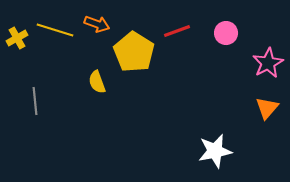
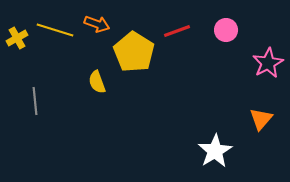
pink circle: moved 3 px up
orange triangle: moved 6 px left, 11 px down
white star: rotated 20 degrees counterclockwise
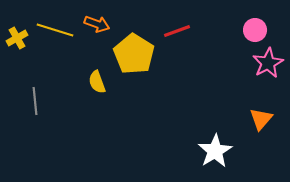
pink circle: moved 29 px right
yellow pentagon: moved 2 px down
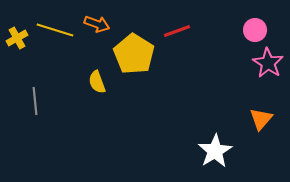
pink star: rotated 12 degrees counterclockwise
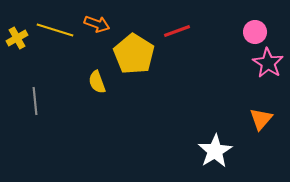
pink circle: moved 2 px down
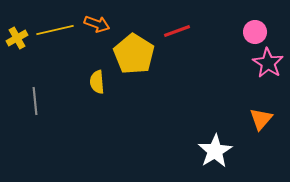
yellow line: rotated 30 degrees counterclockwise
yellow semicircle: rotated 15 degrees clockwise
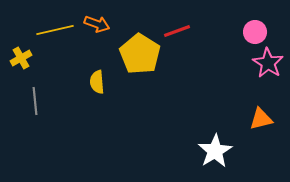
yellow cross: moved 4 px right, 20 px down
yellow pentagon: moved 6 px right
orange triangle: rotated 35 degrees clockwise
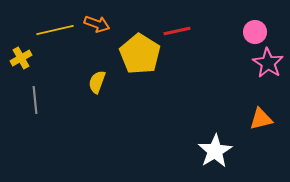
red line: rotated 8 degrees clockwise
yellow semicircle: rotated 25 degrees clockwise
gray line: moved 1 px up
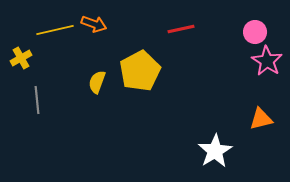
orange arrow: moved 3 px left
red line: moved 4 px right, 2 px up
yellow pentagon: moved 17 px down; rotated 12 degrees clockwise
pink star: moved 1 px left, 2 px up
gray line: moved 2 px right
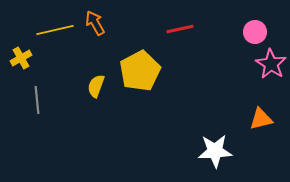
orange arrow: moved 1 px right, 1 px up; rotated 140 degrees counterclockwise
red line: moved 1 px left
pink star: moved 4 px right, 3 px down
yellow semicircle: moved 1 px left, 4 px down
white star: rotated 28 degrees clockwise
